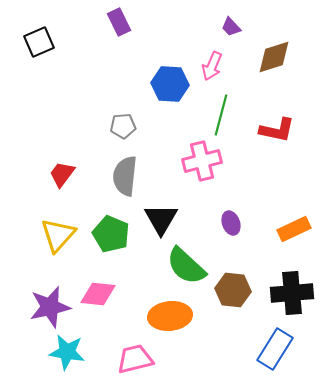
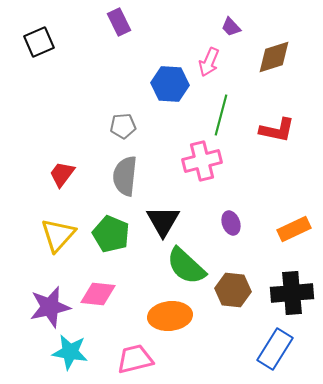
pink arrow: moved 3 px left, 4 px up
black triangle: moved 2 px right, 2 px down
cyan star: moved 3 px right
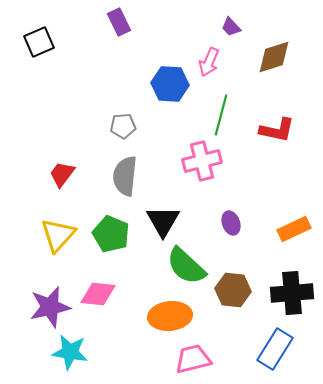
pink trapezoid: moved 58 px right
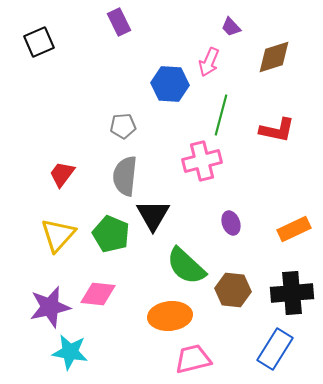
black triangle: moved 10 px left, 6 px up
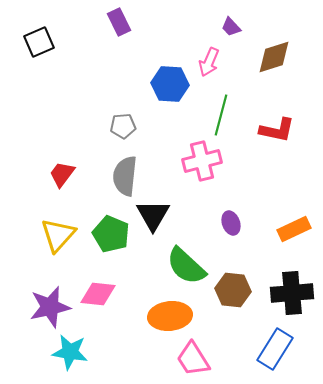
pink trapezoid: rotated 108 degrees counterclockwise
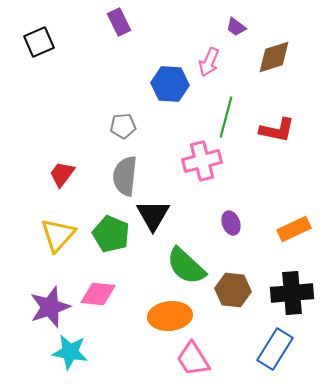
purple trapezoid: moved 5 px right; rotated 10 degrees counterclockwise
green line: moved 5 px right, 2 px down
purple star: rotated 6 degrees counterclockwise
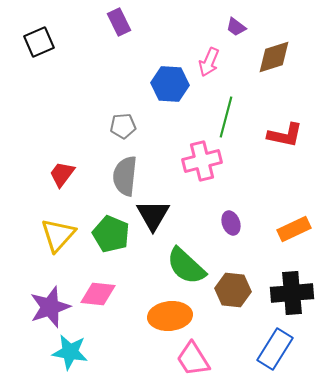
red L-shape: moved 8 px right, 5 px down
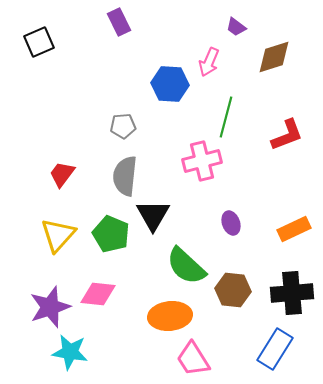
red L-shape: moved 2 px right; rotated 33 degrees counterclockwise
